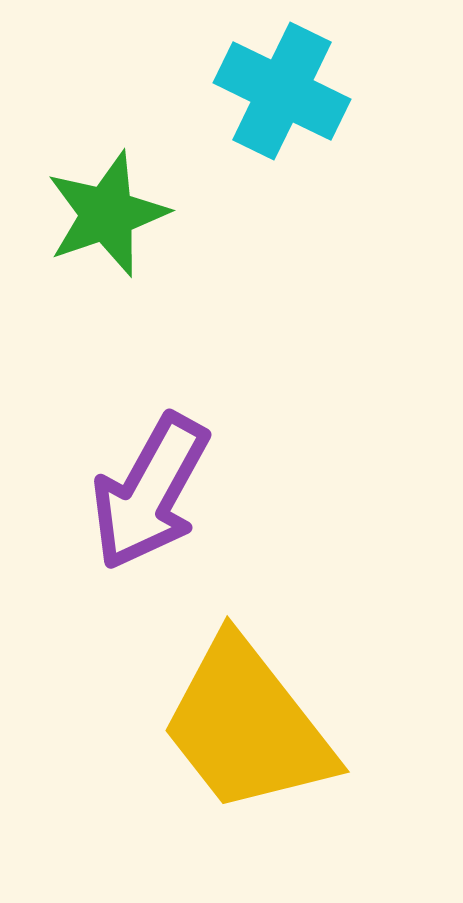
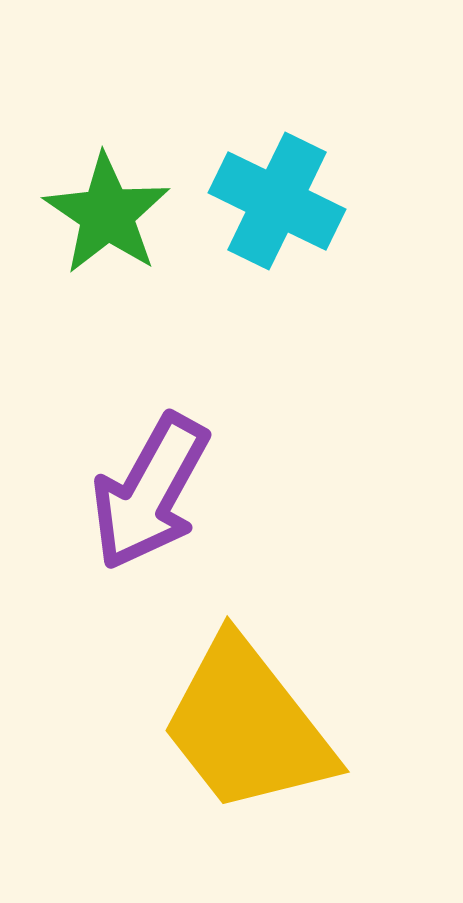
cyan cross: moved 5 px left, 110 px down
green star: rotated 19 degrees counterclockwise
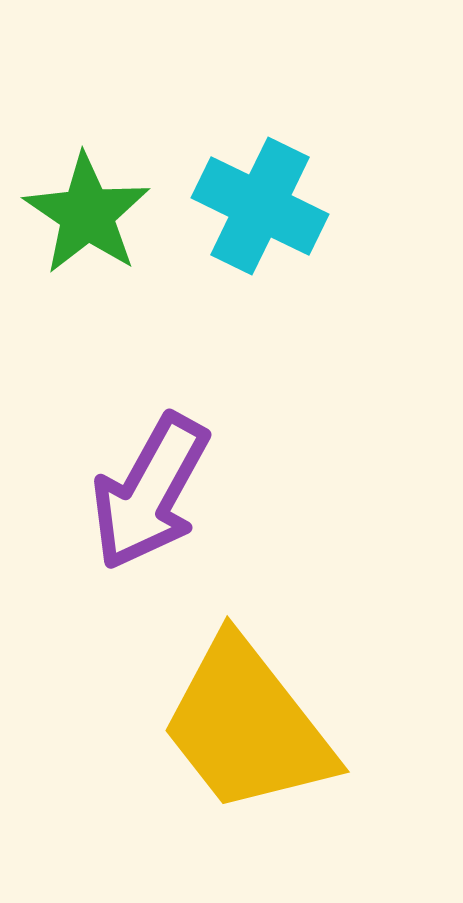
cyan cross: moved 17 px left, 5 px down
green star: moved 20 px left
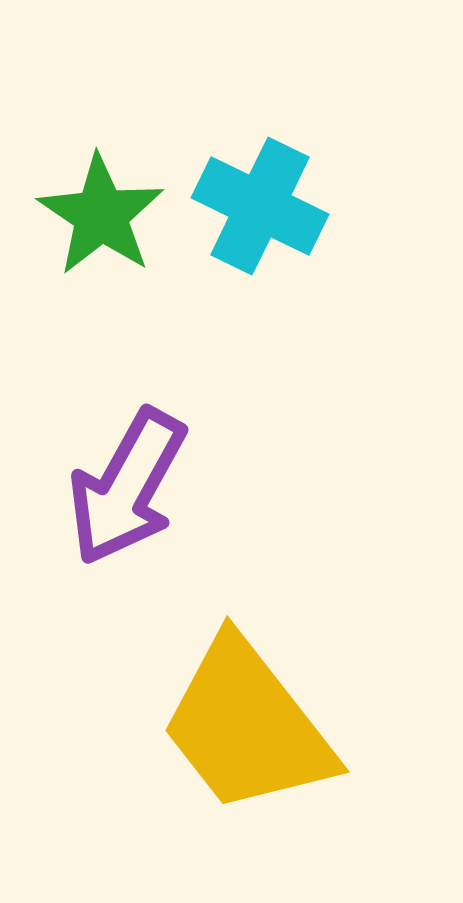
green star: moved 14 px right, 1 px down
purple arrow: moved 23 px left, 5 px up
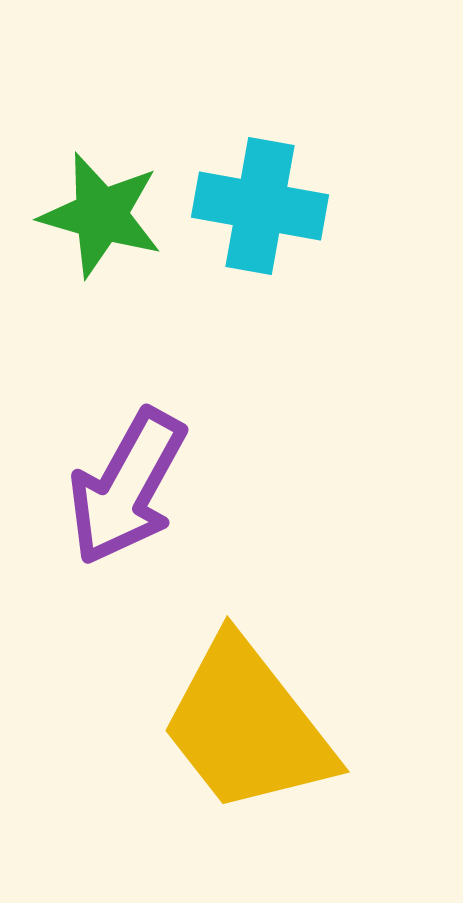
cyan cross: rotated 16 degrees counterclockwise
green star: rotated 18 degrees counterclockwise
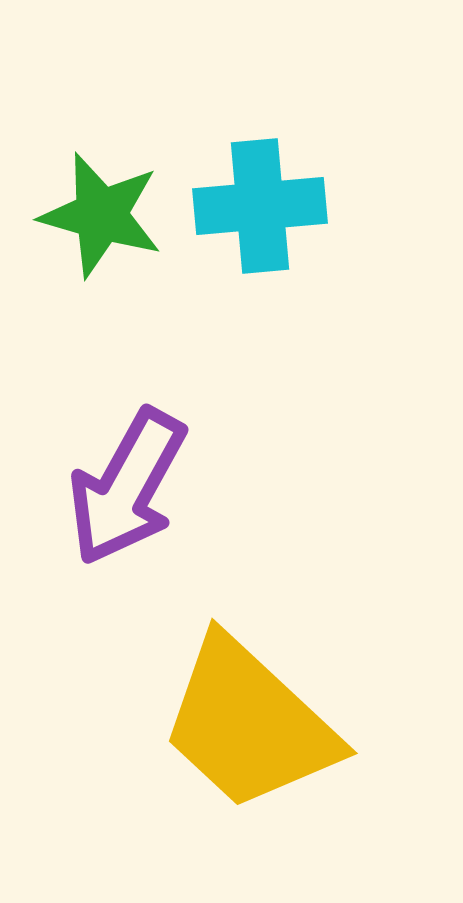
cyan cross: rotated 15 degrees counterclockwise
yellow trapezoid: moved 2 px right, 2 px up; rotated 9 degrees counterclockwise
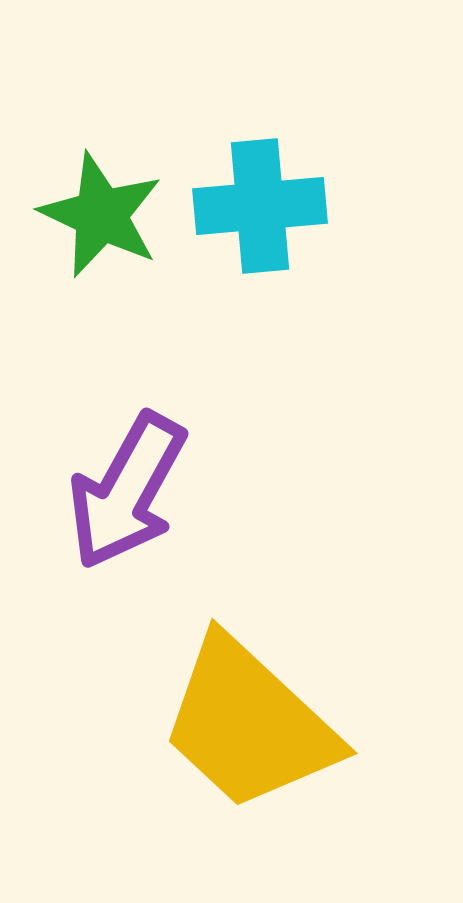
green star: rotated 9 degrees clockwise
purple arrow: moved 4 px down
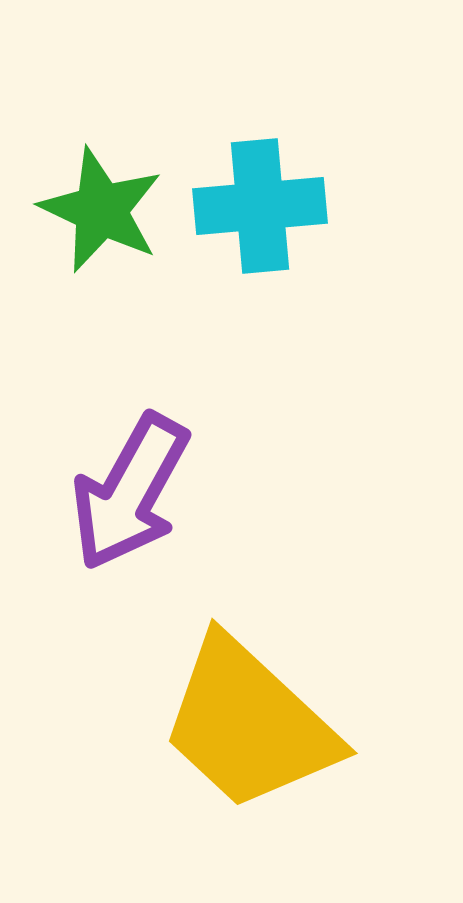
green star: moved 5 px up
purple arrow: moved 3 px right, 1 px down
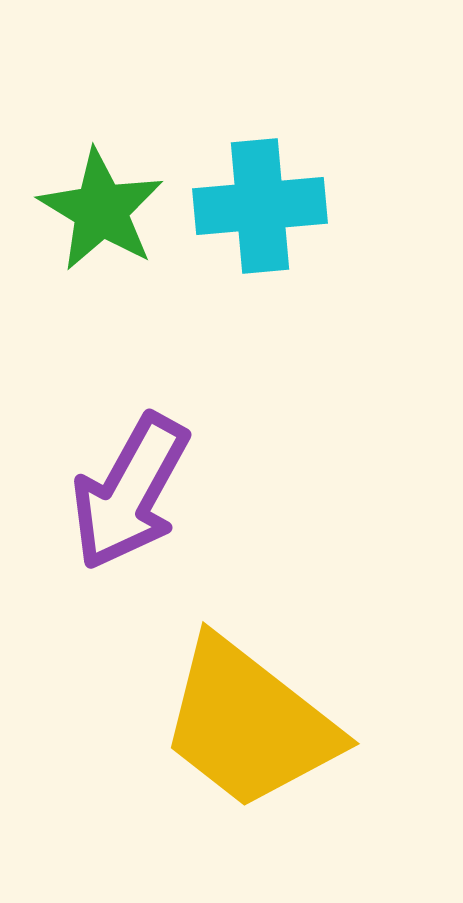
green star: rotated 6 degrees clockwise
yellow trapezoid: rotated 5 degrees counterclockwise
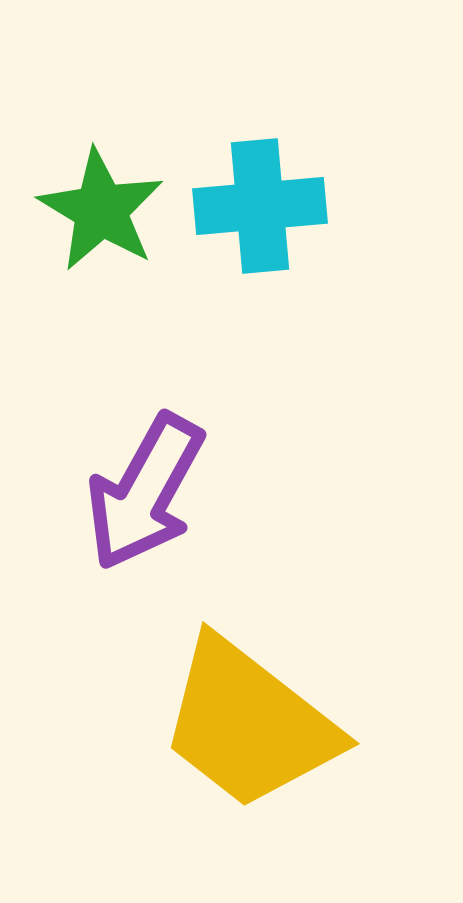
purple arrow: moved 15 px right
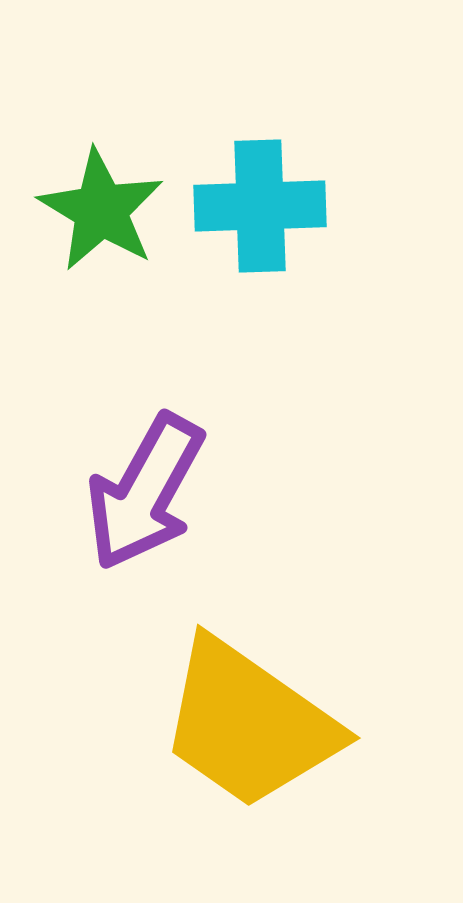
cyan cross: rotated 3 degrees clockwise
yellow trapezoid: rotated 3 degrees counterclockwise
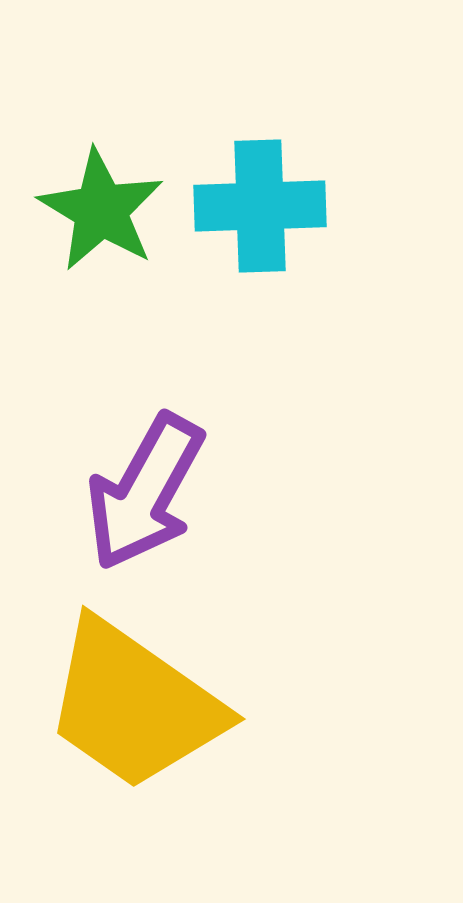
yellow trapezoid: moved 115 px left, 19 px up
